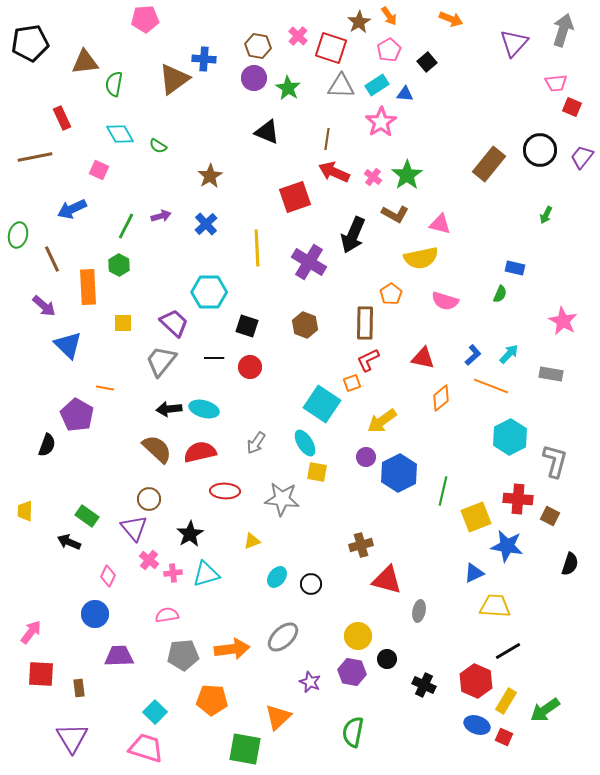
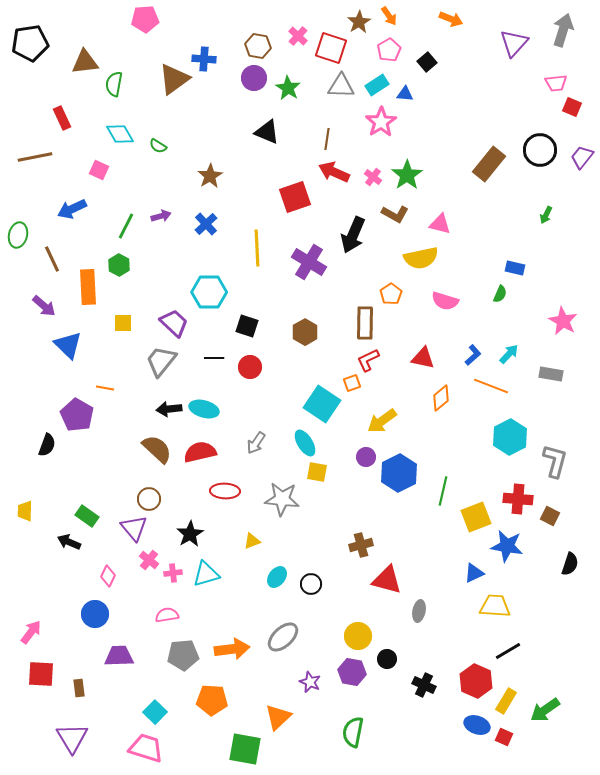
brown hexagon at (305, 325): moved 7 px down; rotated 10 degrees clockwise
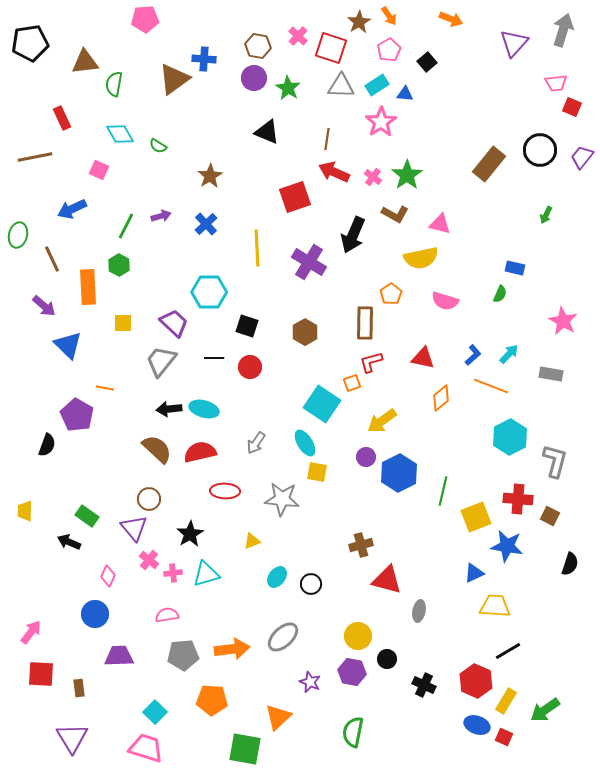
red L-shape at (368, 360): moved 3 px right, 2 px down; rotated 10 degrees clockwise
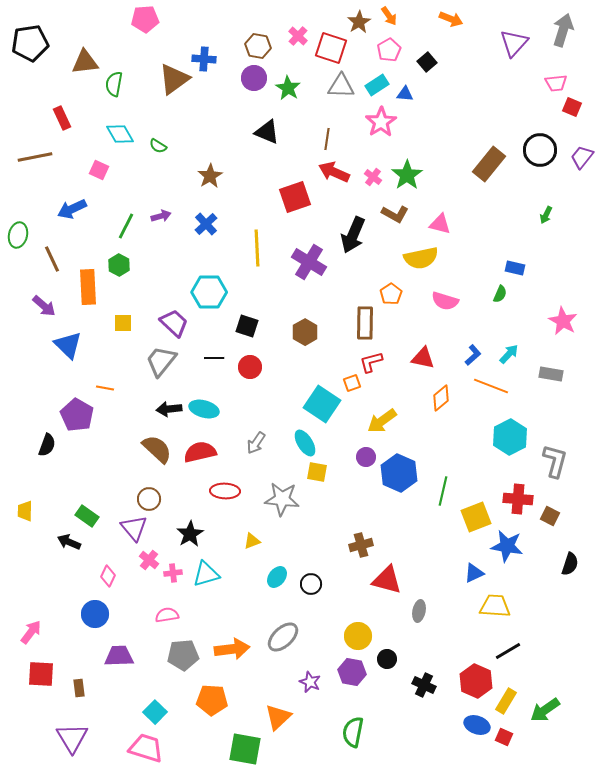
blue hexagon at (399, 473): rotated 9 degrees counterclockwise
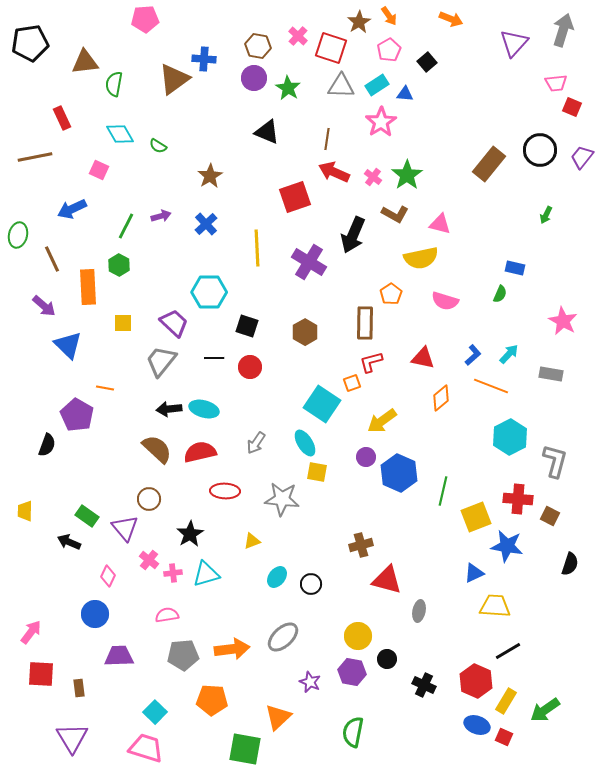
purple triangle at (134, 528): moved 9 px left
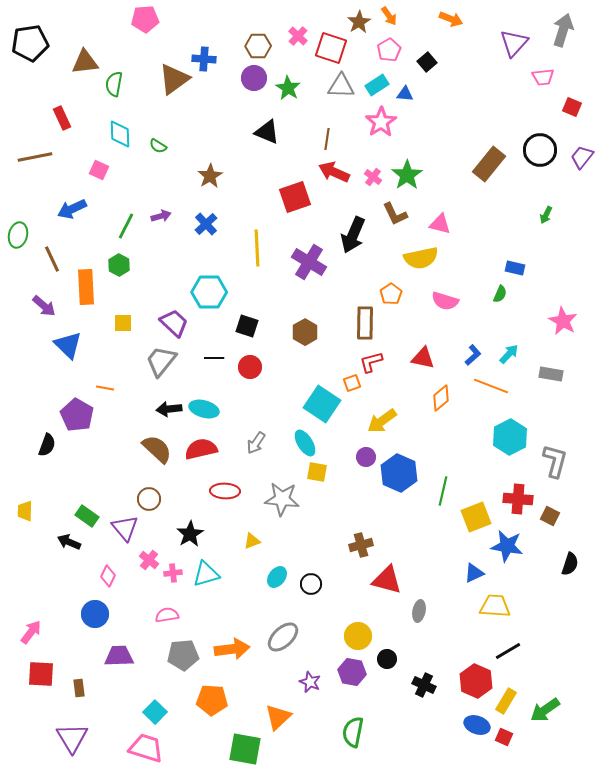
brown hexagon at (258, 46): rotated 10 degrees counterclockwise
pink trapezoid at (556, 83): moved 13 px left, 6 px up
cyan diamond at (120, 134): rotated 28 degrees clockwise
brown L-shape at (395, 214): rotated 36 degrees clockwise
orange rectangle at (88, 287): moved 2 px left
red semicircle at (200, 452): moved 1 px right, 3 px up
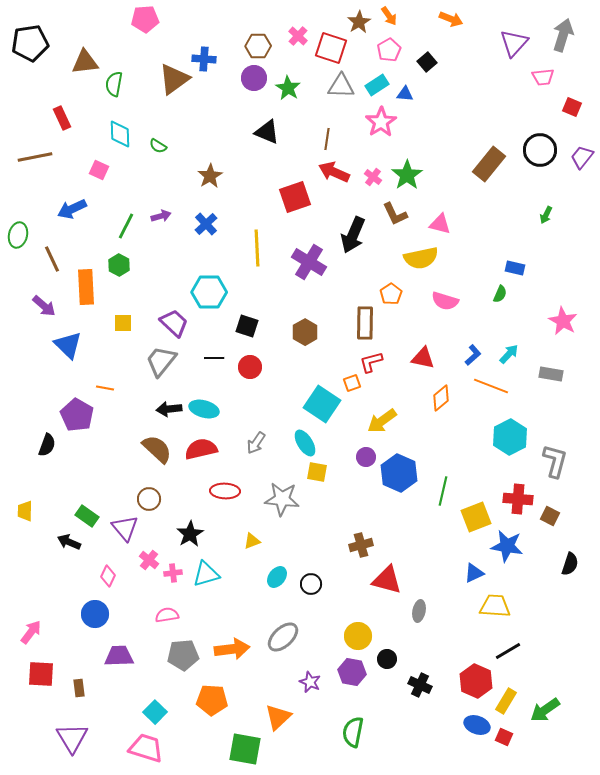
gray arrow at (563, 30): moved 5 px down
black cross at (424, 685): moved 4 px left
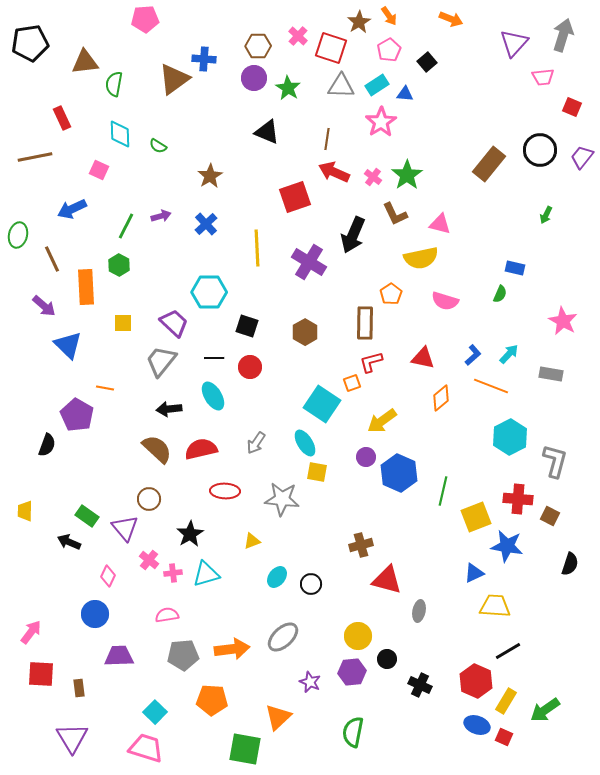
cyan ellipse at (204, 409): moved 9 px right, 13 px up; rotated 44 degrees clockwise
purple hexagon at (352, 672): rotated 16 degrees counterclockwise
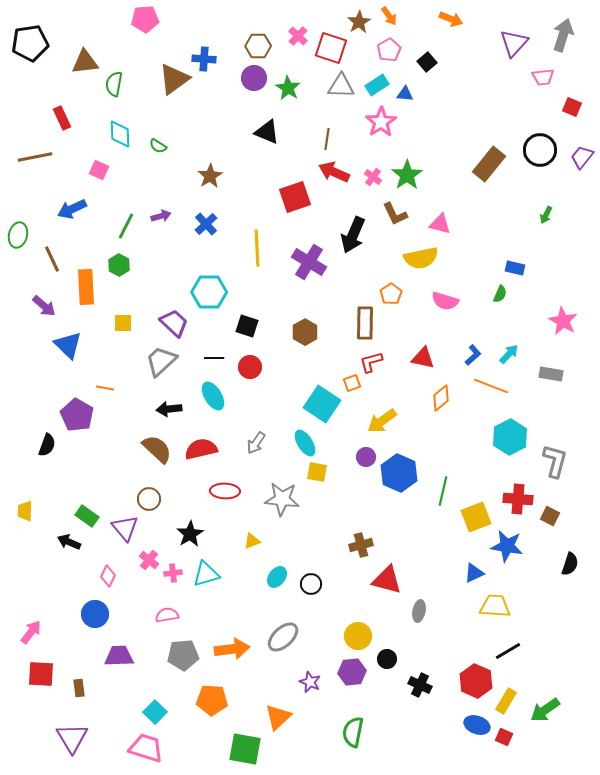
gray trapezoid at (161, 361): rotated 8 degrees clockwise
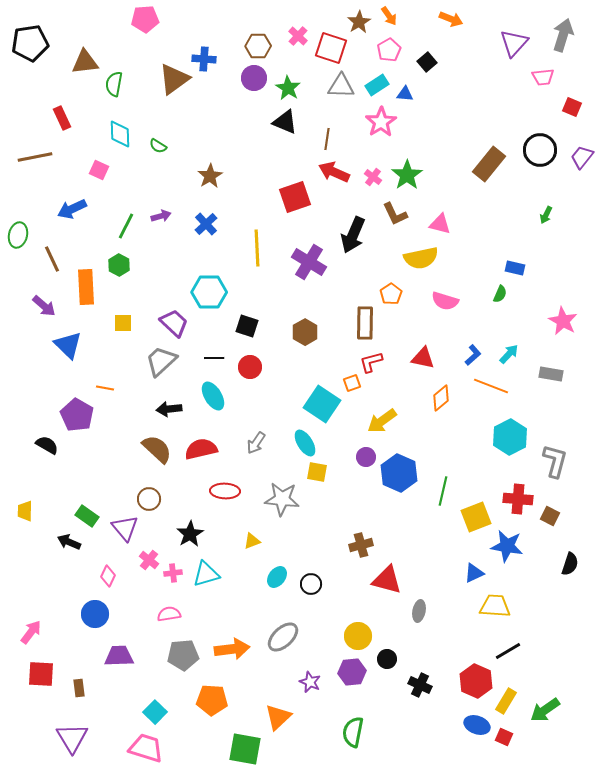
black triangle at (267, 132): moved 18 px right, 10 px up
black semicircle at (47, 445): rotated 80 degrees counterclockwise
pink semicircle at (167, 615): moved 2 px right, 1 px up
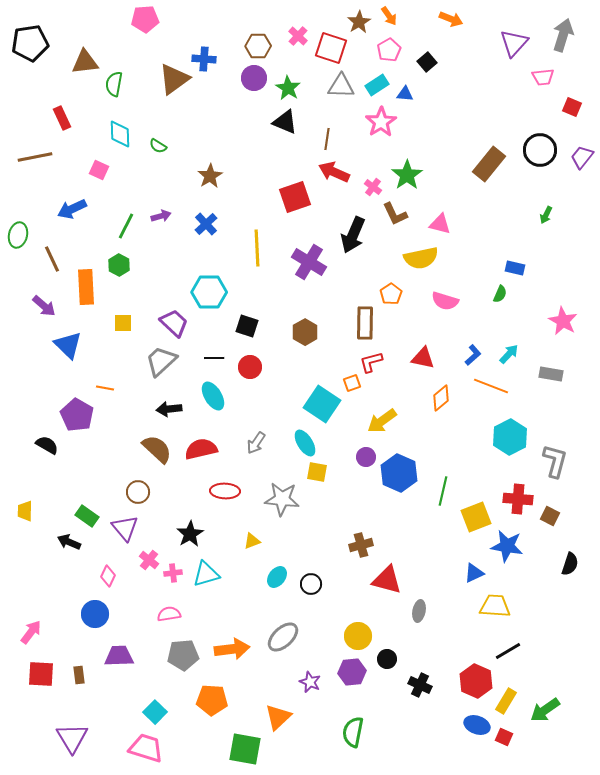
pink cross at (373, 177): moved 10 px down
brown circle at (149, 499): moved 11 px left, 7 px up
brown rectangle at (79, 688): moved 13 px up
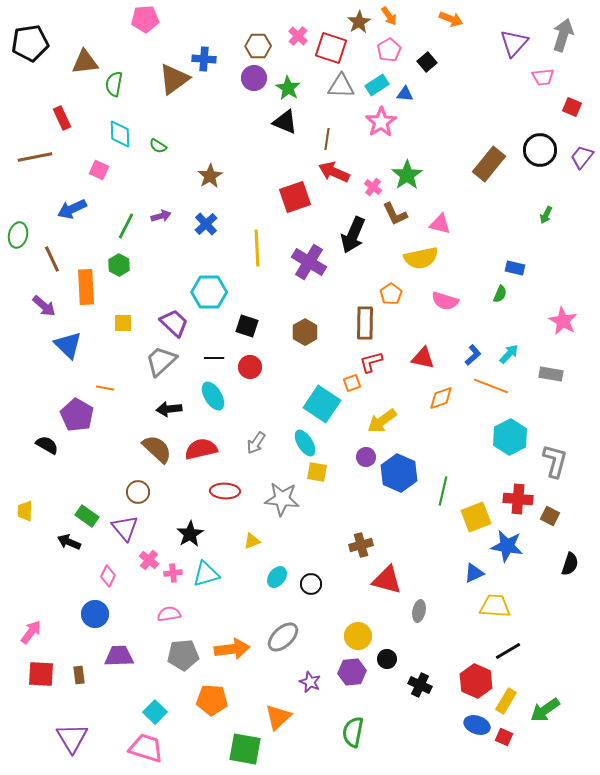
orange diamond at (441, 398): rotated 20 degrees clockwise
